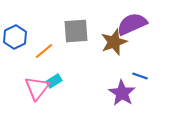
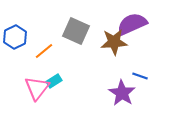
gray square: rotated 28 degrees clockwise
brown star: rotated 16 degrees clockwise
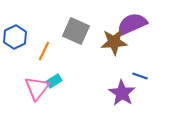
orange line: rotated 24 degrees counterclockwise
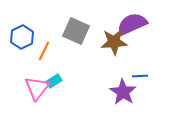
blue hexagon: moved 7 px right
blue line: rotated 21 degrees counterclockwise
purple star: moved 1 px right, 1 px up
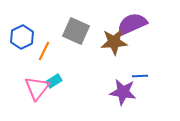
purple star: rotated 24 degrees counterclockwise
